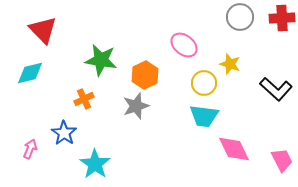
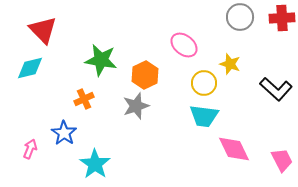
cyan diamond: moved 5 px up
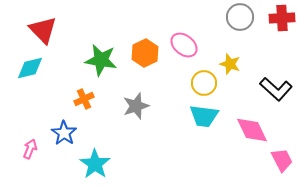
orange hexagon: moved 22 px up
pink diamond: moved 18 px right, 19 px up
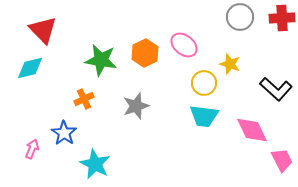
pink arrow: moved 2 px right
cyan star: rotated 8 degrees counterclockwise
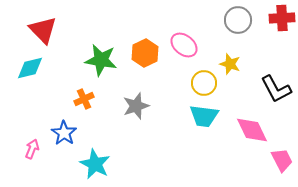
gray circle: moved 2 px left, 3 px down
black L-shape: rotated 20 degrees clockwise
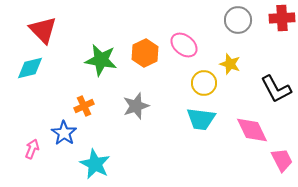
orange cross: moved 7 px down
cyan trapezoid: moved 3 px left, 3 px down
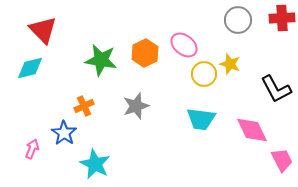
yellow circle: moved 9 px up
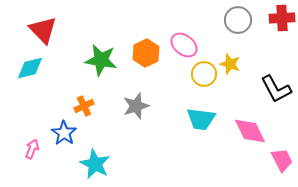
orange hexagon: moved 1 px right
pink diamond: moved 2 px left, 1 px down
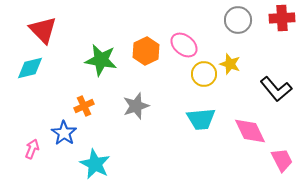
orange hexagon: moved 2 px up
black L-shape: rotated 12 degrees counterclockwise
cyan trapezoid: rotated 12 degrees counterclockwise
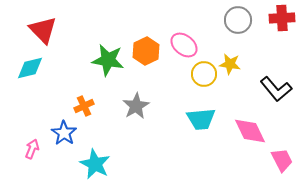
green star: moved 7 px right
yellow star: rotated 10 degrees counterclockwise
gray star: rotated 12 degrees counterclockwise
